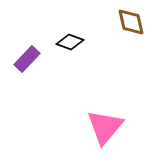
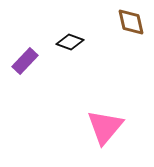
purple rectangle: moved 2 px left, 2 px down
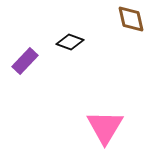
brown diamond: moved 3 px up
pink triangle: rotated 9 degrees counterclockwise
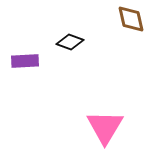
purple rectangle: rotated 44 degrees clockwise
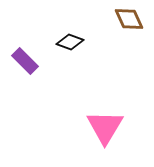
brown diamond: moved 2 px left; rotated 12 degrees counterclockwise
purple rectangle: rotated 48 degrees clockwise
